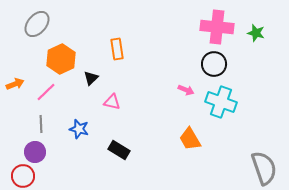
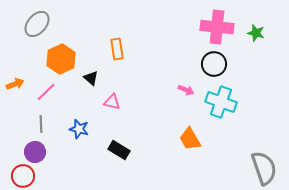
black triangle: rotated 35 degrees counterclockwise
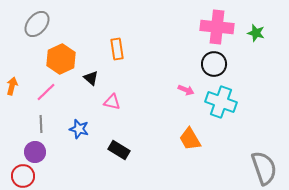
orange arrow: moved 3 px left, 2 px down; rotated 54 degrees counterclockwise
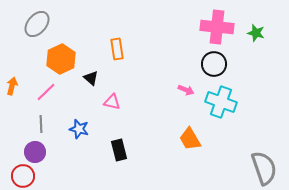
black rectangle: rotated 45 degrees clockwise
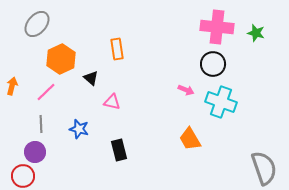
black circle: moved 1 px left
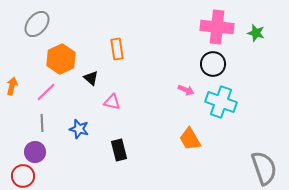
gray line: moved 1 px right, 1 px up
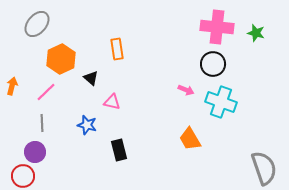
blue star: moved 8 px right, 4 px up
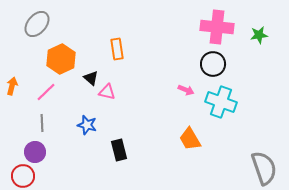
green star: moved 3 px right, 2 px down; rotated 24 degrees counterclockwise
pink triangle: moved 5 px left, 10 px up
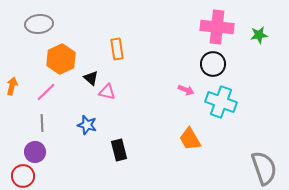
gray ellipse: moved 2 px right; rotated 44 degrees clockwise
